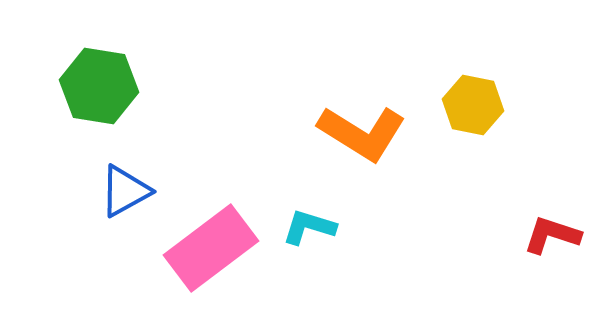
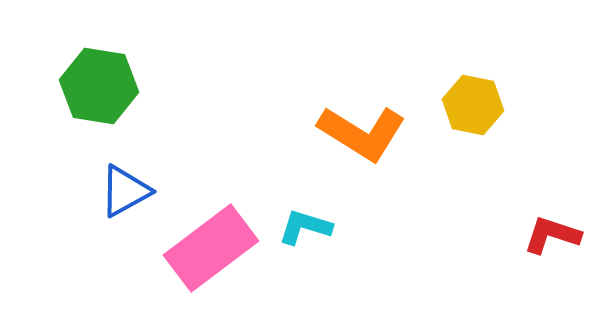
cyan L-shape: moved 4 px left
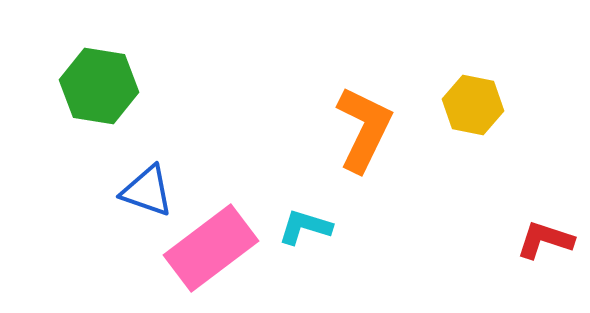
orange L-shape: moved 2 px right, 4 px up; rotated 96 degrees counterclockwise
blue triangle: moved 22 px right; rotated 48 degrees clockwise
red L-shape: moved 7 px left, 5 px down
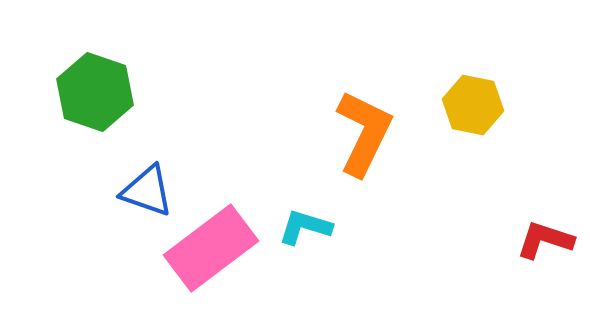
green hexagon: moved 4 px left, 6 px down; rotated 10 degrees clockwise
orange L-shape: moved 4 px down
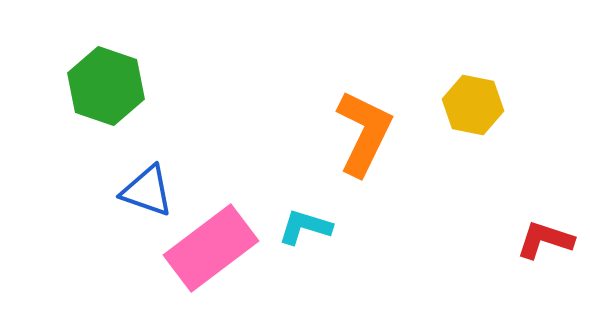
green hexagon: moved 11 px right, 6 px up
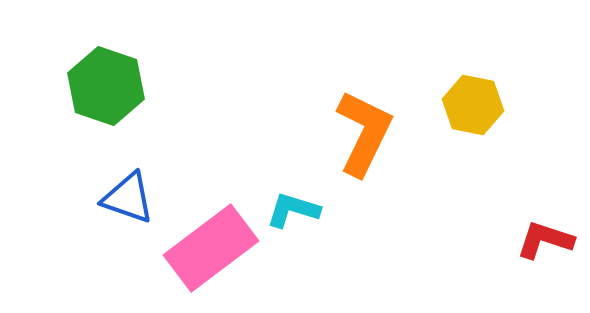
blue triangle: moved 19 px left, 7 px down
cyan L-shape: moved 12 px left, 17 px up
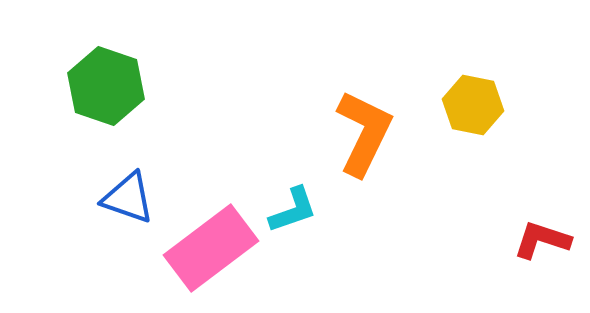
cyan L-shape: rotated 144 degrees clockwise
red L-shape: moved 3 px left
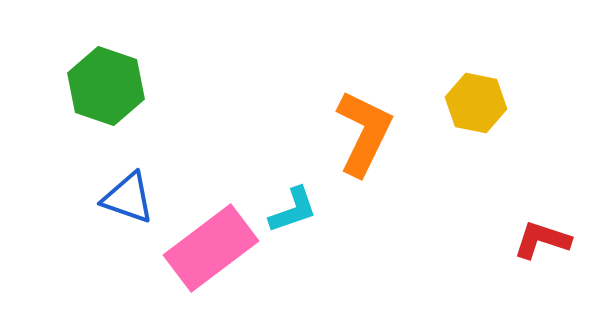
yellow hexagon: moved 3 px right, 2 px up
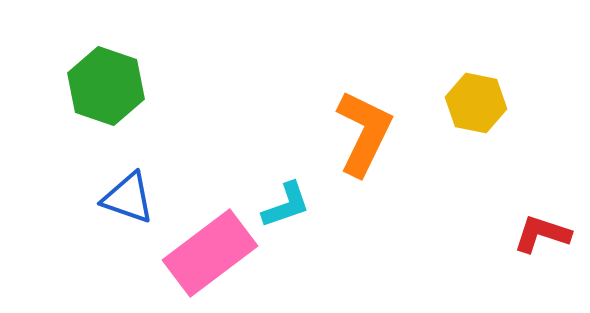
cyan L-shape: moved 7 px left, 5 px up
red L-shape: moved 6 px up
pink rectangle: moved 1 px left, 5 px down
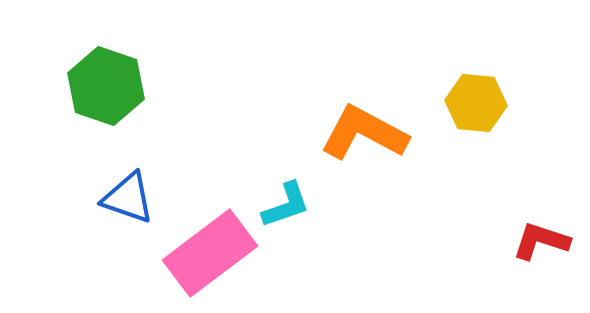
yellow hexagon: rotated 6 degrees counterclockwise
orange L-shape: rotated 88 degrees counterclockwise
red L-shape: moved 1 px left, 7 px down
